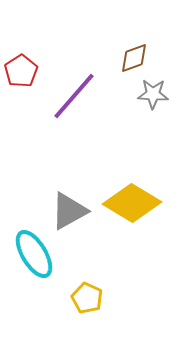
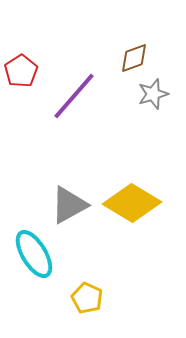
gray star: rotated 20 degrees counterclockwise
gray triangle: moved 6 px up
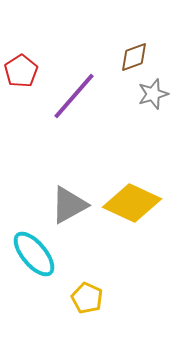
brown diamond: moved 1 px up
yellow diamond: rotated 6 degrees counterclockwise
cyan ellipse: rotated 9 degrees counterclockwise
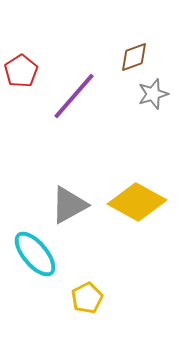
yellow diamond: moved 5 px right, 1 px up; rotated 4 degrees clockwise
cyan ellipse: moved 1 px right
yellow pentagon: rotated 20 degrees clockwise
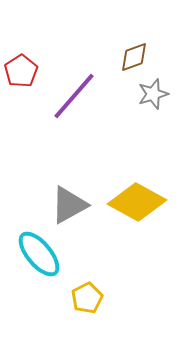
cyan ellipse: moved 4 px right
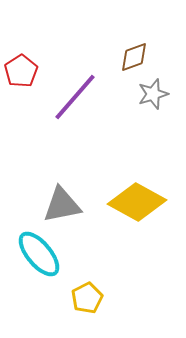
purple line: moved 1 px right, 1 px down
gray triangle: moved 7 px left; rotated 18 degrees clockwise
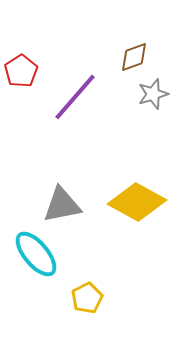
cyan ellipse: moved 3 px left
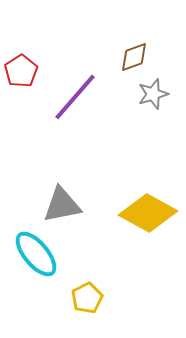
yellow diamond: moved 11 px right, 11 px down
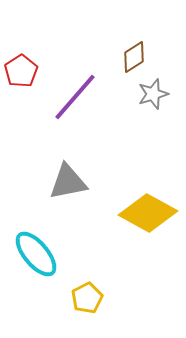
brown diamond: rotated 12 degrees counterclockwise
gray triangle: moved 6 px right, 23 px up
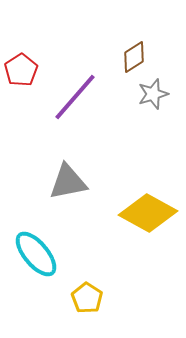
red pentagon: moved 1 px up
yellow pentagon: rotated 12 degrees counterclockwise
